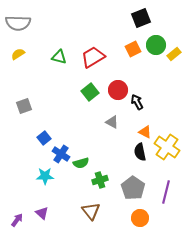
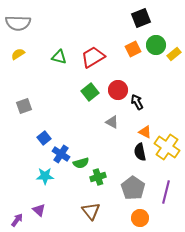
green cross: moved 2 px left, 3 px up
purple triangle: moved 3 px left, 3 px up
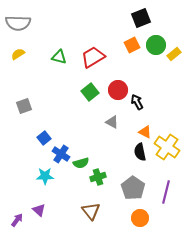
orange square: moved 1 px left, 4 px up
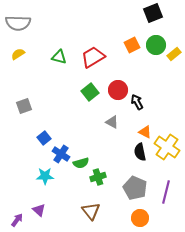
black square: moved 12 px right, 5 px up
gray pentagon: moved 2 px right; rotated 10 degrees counterclockwise
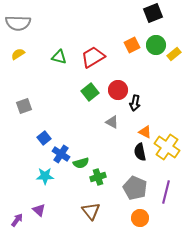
black arrow: moved 2 px left, 1 px down; rotated 140 degrees counterclockwise
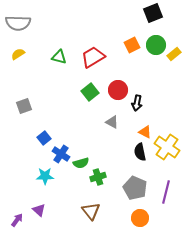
black arrow: moved 2 px right
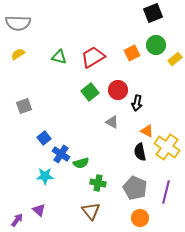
orange square: moved 8 px down
yellow rectangle: moved 1 px right, 5 px down
orange triangle: moved 2 px right, 1 px up
green cross: moved 6 px down; rotated 28 degrees clockwise
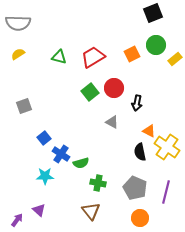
orange square: moved 1 px down
red circle: moved 4 px left, 2 px up
orange triangle: moved 2 px right
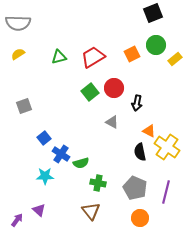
green triangle: rotated 28 degrees counterclockwise
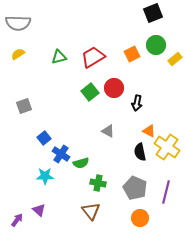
gray triangle: moved 4 px left, 9 px down
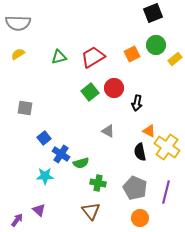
gray square: moved 1 px right, 2 px down; rotated 28 degrees clockwise
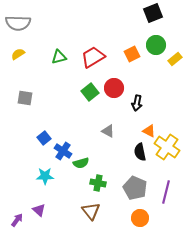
gray square: moved 10 px up
blue cross: moved 2 px right, 3 px up
